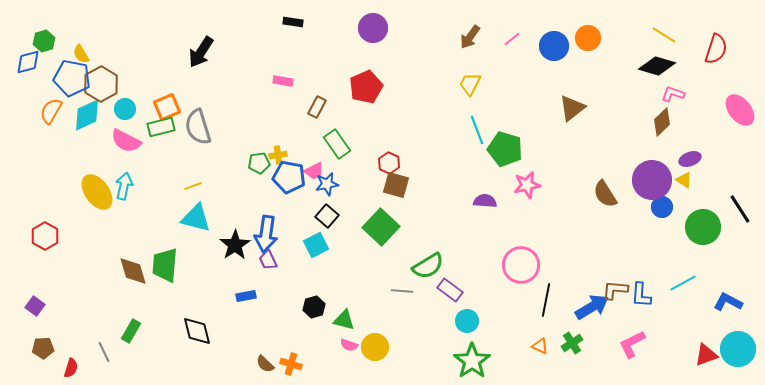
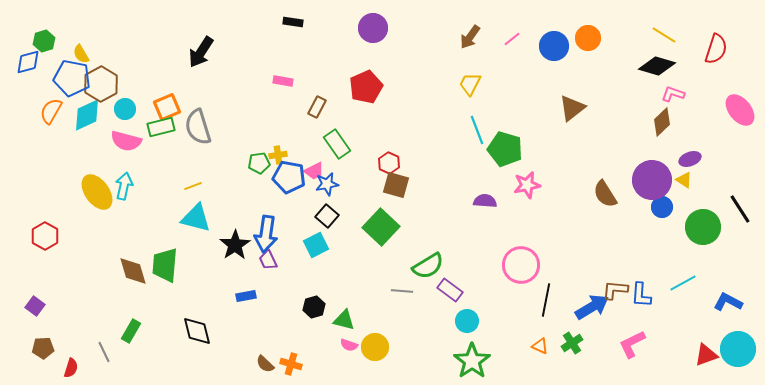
pink semicircle at (126, 141): rotated 12 degrees counterclockwise
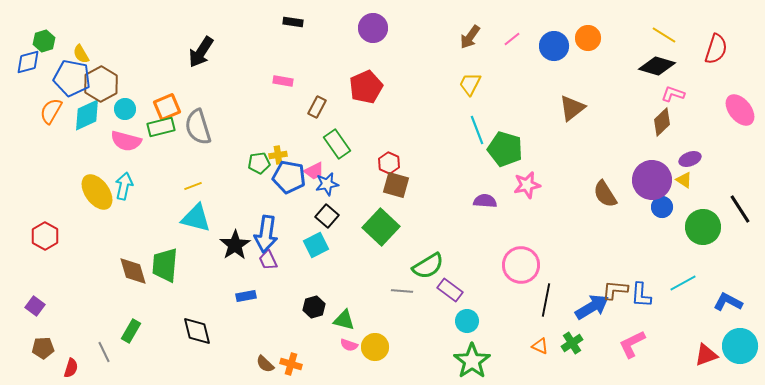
cyan circle at (738, 349): moved 2 px right, 3 px up
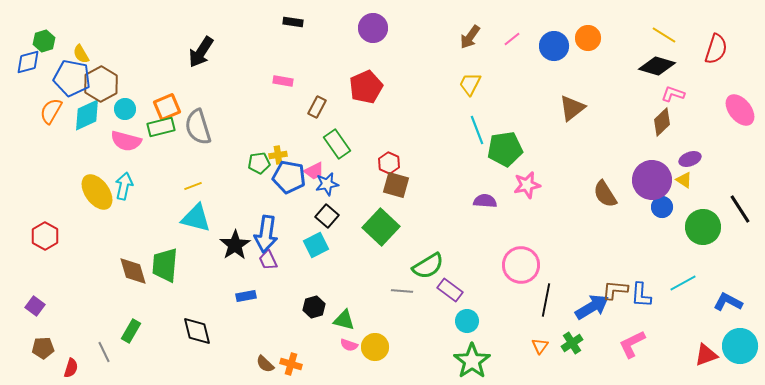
green pentagon at (505, 149): rotated 24 degrees counterclockwise
orange triangle at (540, 346): rotated 42 degrees clockwise
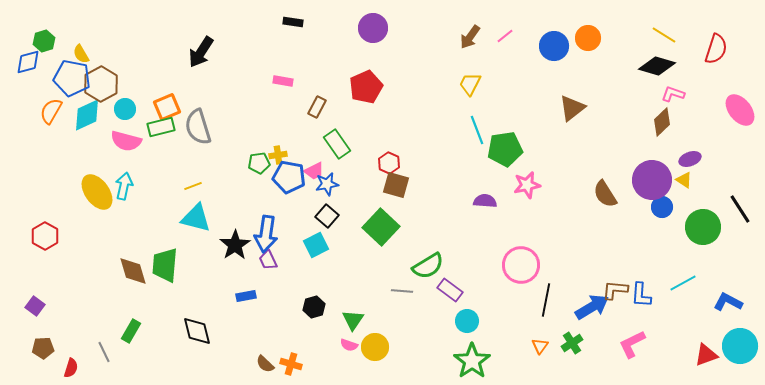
pink line at (512, 39): moved 7 px left, 3 px up
green triangle at (344, 320): moved 9 px right; rotated 50 degrees clockwise
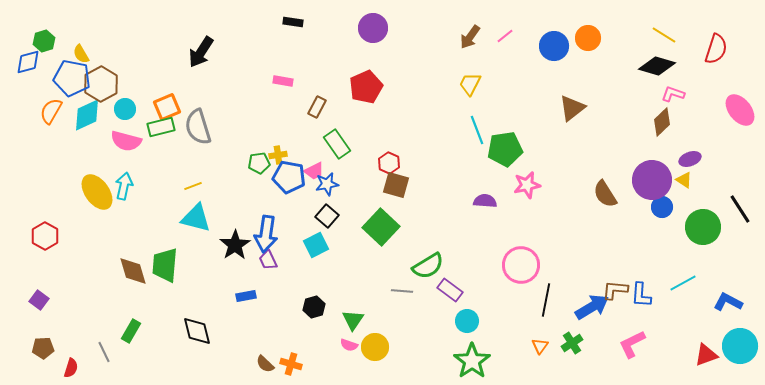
purple square at (35, 306): moved 4 px right, 6 px up
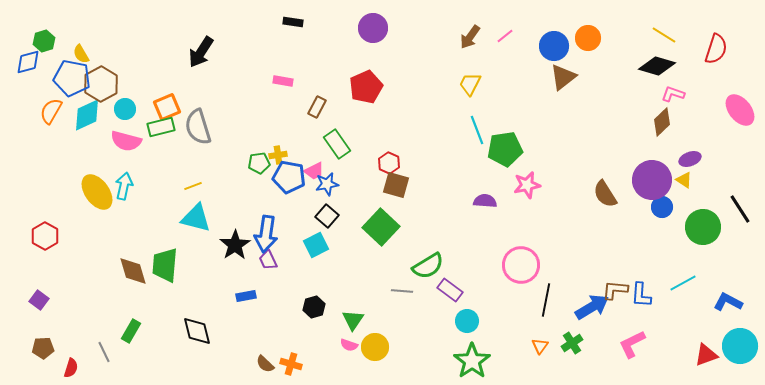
brown triangle at (572, 108): moved 9 px left, 31 px up
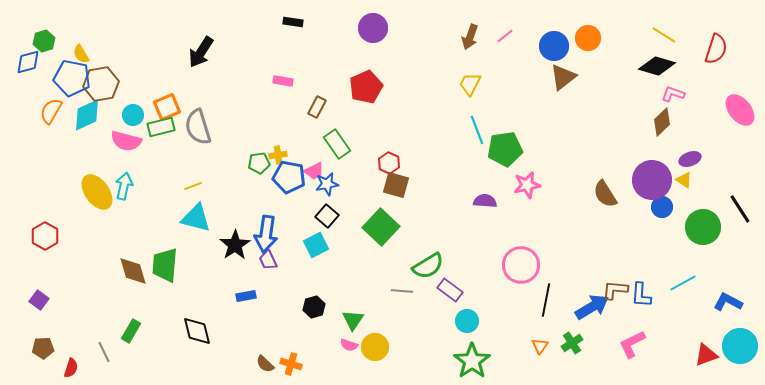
brown arrow at (470, 37): rotated 15 degrees counterclockwise
brown hexagon at (101, 84): rotated 20 degrees clockwise
cyan circle at (125, 109): moved 8 px right, 6 px down
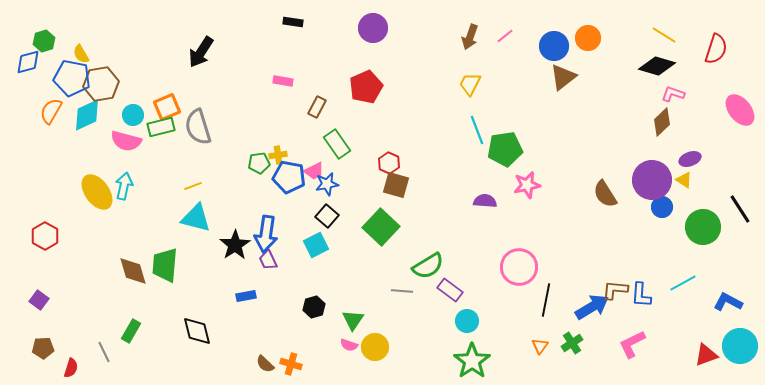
pink circle at (521, 265): moved 2 px left, 2 px down
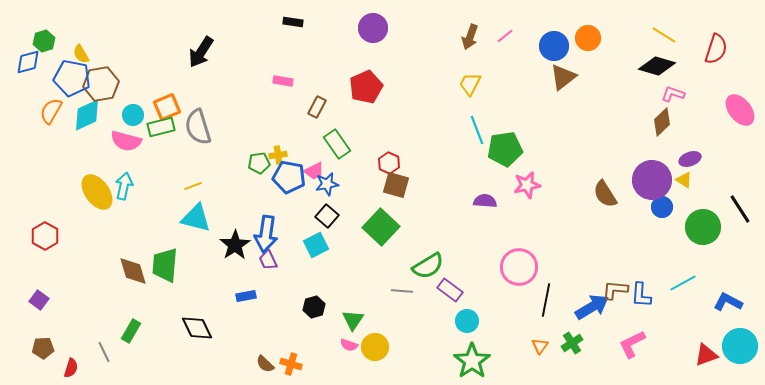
black diamond at (197, 331): moved 3 px up; rotated 12 degrees counterclockwise
